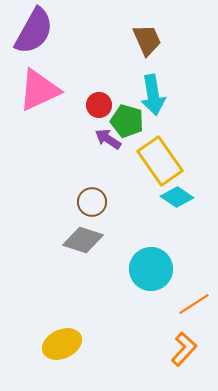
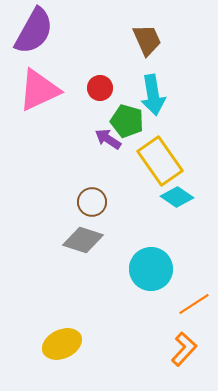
red circle: moved 1 px right, 17 px up
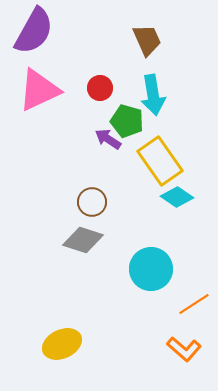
orange L-shape: rotated 88 degrees clockwise
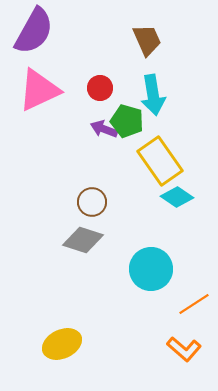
purple arrow: moved 4 px left, 10 px up; rotated 12 degrees counterclockwise
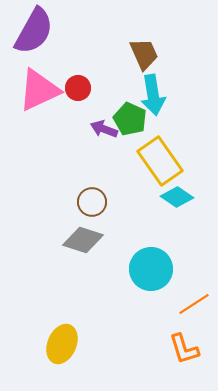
brown trapezoid: moved 3 px left, 14 px down
red circle: moved 22 px left
green pentagon: moved 3 px right, 2 px up; rotated 8 degrees clockwise
yellow ellipse: rotated 42 degrees counterclockwise
orange L-shape: rotated 32 degrees clockwise
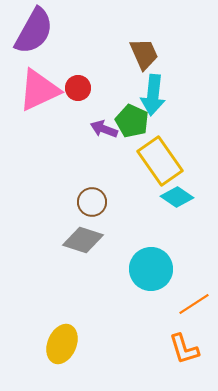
cyan arrow: rotated 15 degrees clockwise
green pentagon: moved 2 px right, 2 px down
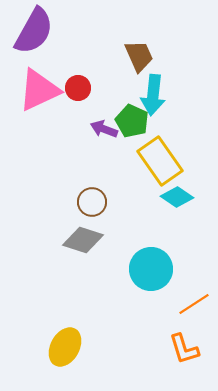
brown trapezoid: moved 5 px left, 2 px down
yellow ellipse: moved 3 px right, 3 px down; rotated 6 degrees clockwise
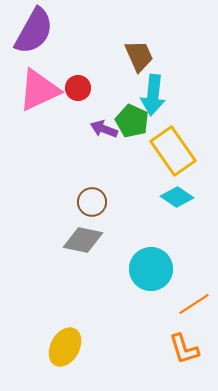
yellow rectangle: moved 13 px right, 10 px up
gray diamond: rotated 6 degrees counterclockwise
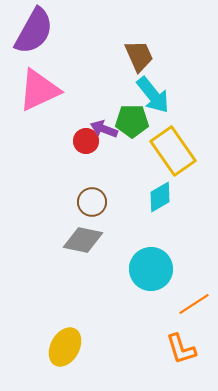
red circle: moved 8 px right, 53 px down
cyan arrow: rotated 45 degrees counterclockwise
green pentagon: rotated 24 degrees counterclockwise
cyan diamond: moved 17 px left; rotated 64 degrees counterclockwise
orange L-shape: moved 3 px left
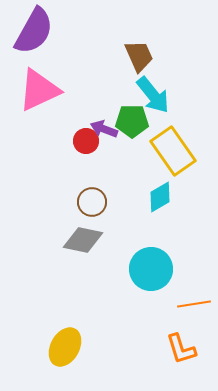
orange line: rotated 24 degrees clockwise
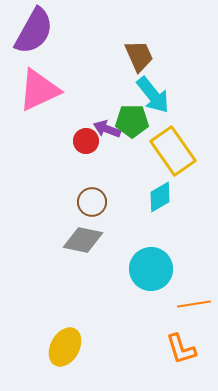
purple arrow: moved 3 px right
